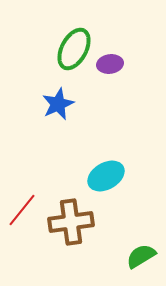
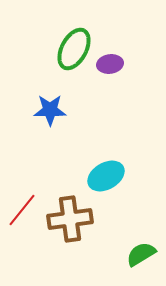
blue star: moved 8 px left, 6 px down; rotated 24 degrees clockwise
brown cross: moved 1 px left, 3 px up
green semicircle: moved 2 px up
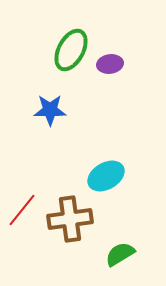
green ellipse: moved 3 px left, 1 px down
green semicircle: moved 21 px left
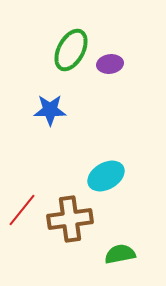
green semicircle: rotated 20 degrees clockwise
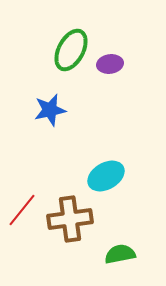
blue star: rotated 12 degrees counterclockwise
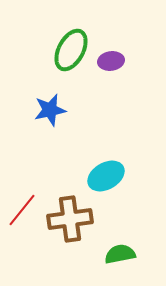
purple ellipse: moved 1 px right, 3 px up
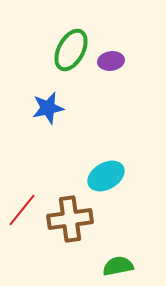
blue star: moved 2 px left, 2 px up
green semicircle: moved 2 px left, 12 px down
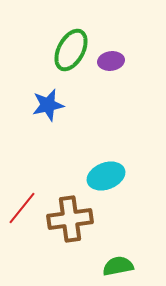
blue star: moved 3 px up
cyan ellipse: rotated 9 degrees clockwise
red line: moved 2 px up
